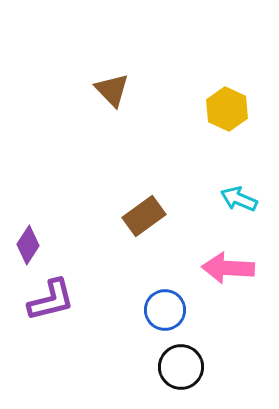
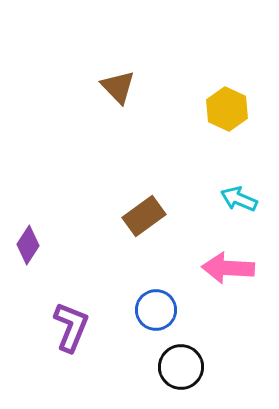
brown triangle: moved 6 px right, 3 px up
purple L-shape: moved 20 px right, 27 px down; rotated 54 degrees counterclockwise
blue circle: moved 9 px left
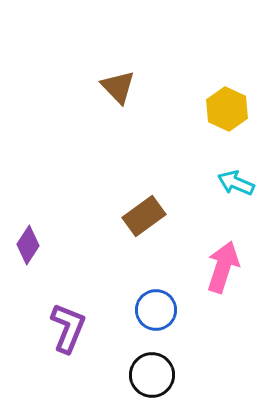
cyan arrow: moved 3 px left, 16 px up
pink arrow: moved 5 px left, 1 px up; rotated 105 degrees clockwise
purple L-shape: moved 3 px left, 1 px down
black circle: moved 29 px left, 8 px down
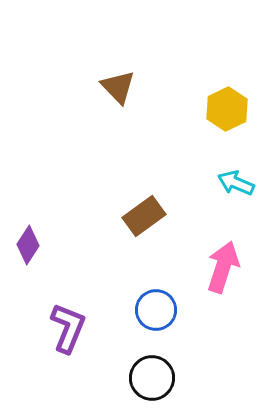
yellow hexagon: rotated 9 degrees clockwise
black circle: moved 3 px down
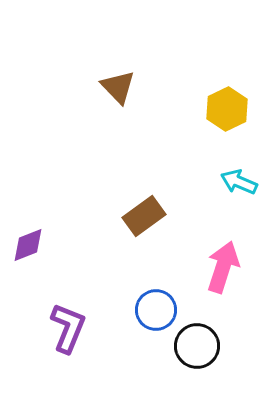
cyan arrow: moved 3 px right, 1 px up
purple diamond: rotated 36 degrees clockwise
black circle: moved 45 px right, 32 px up
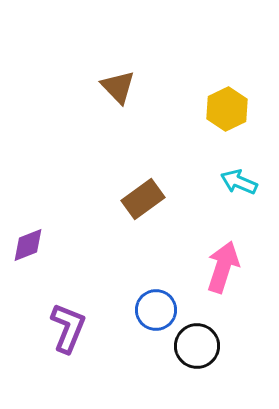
brown rectangle: moved 1 px left, 17 px up
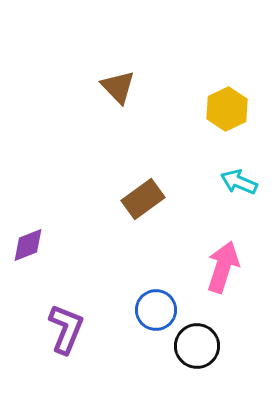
purple L-shape: moved 2 px left, 1 px down
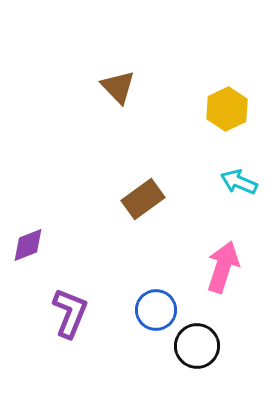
purple L-shape: moved 4 px right, 16 px up
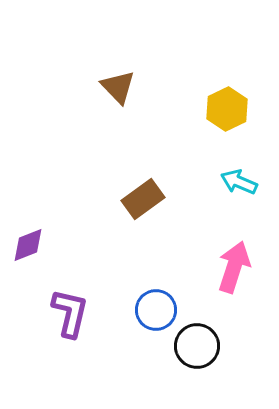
pink arrow: moved 11 px right
purple L-shape: rotated 9 degrees counterclockwise
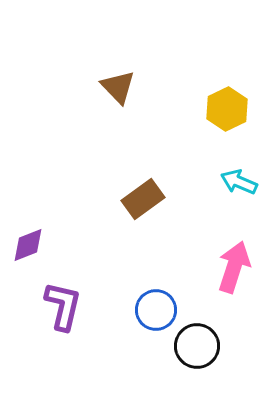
purple L-shape: moved 7 px left, 7 px up
